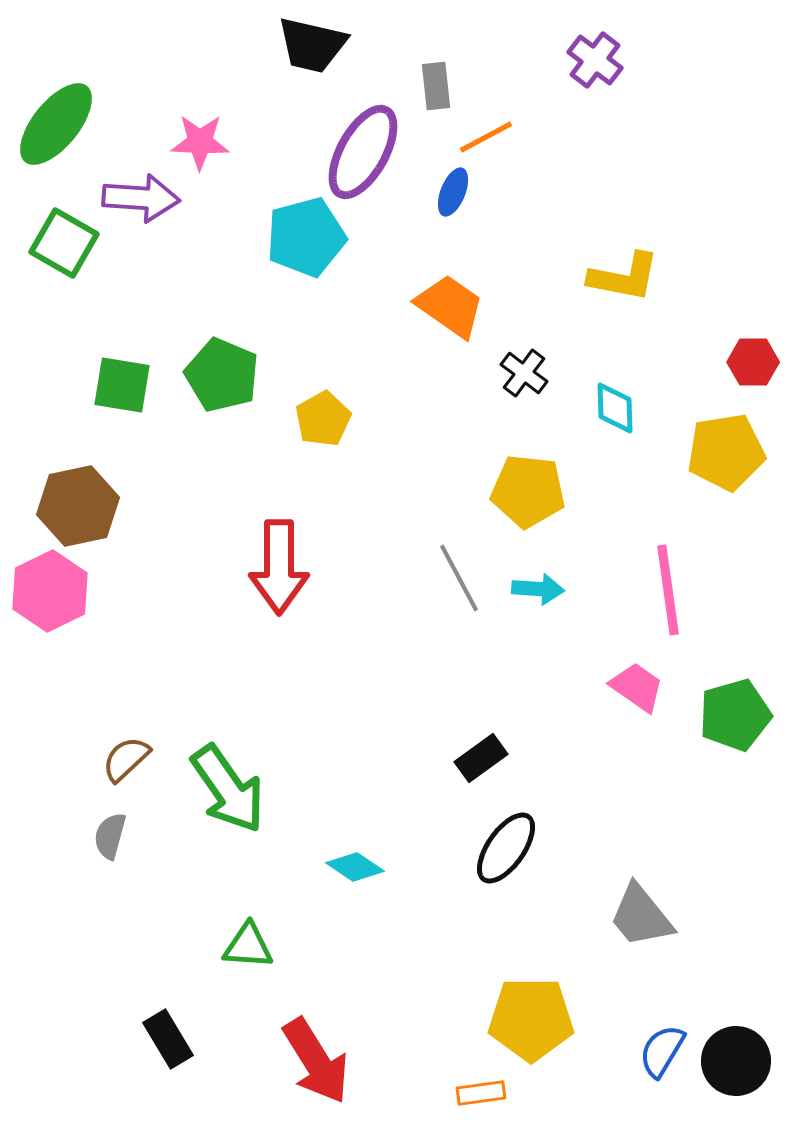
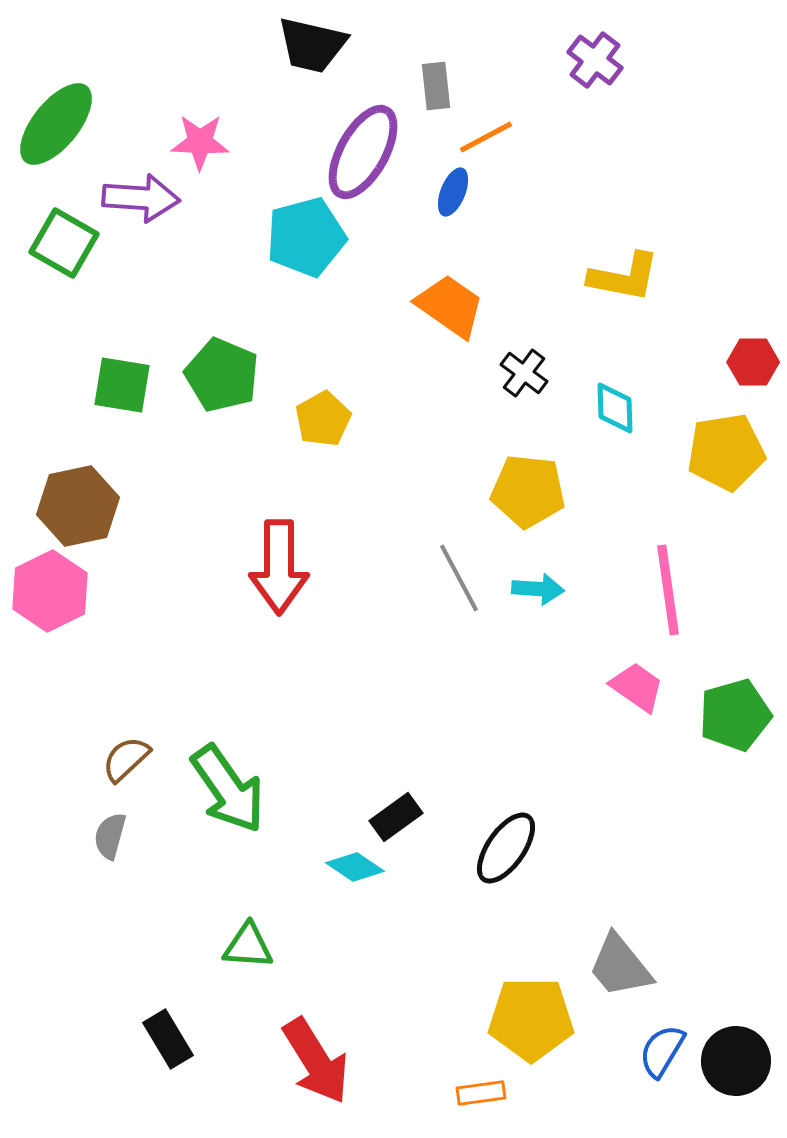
black rectangle at (481, 758): moved 85 px left, 59 px down
gray trapezoid at (641, 916): moved 21 px left, 50 px down
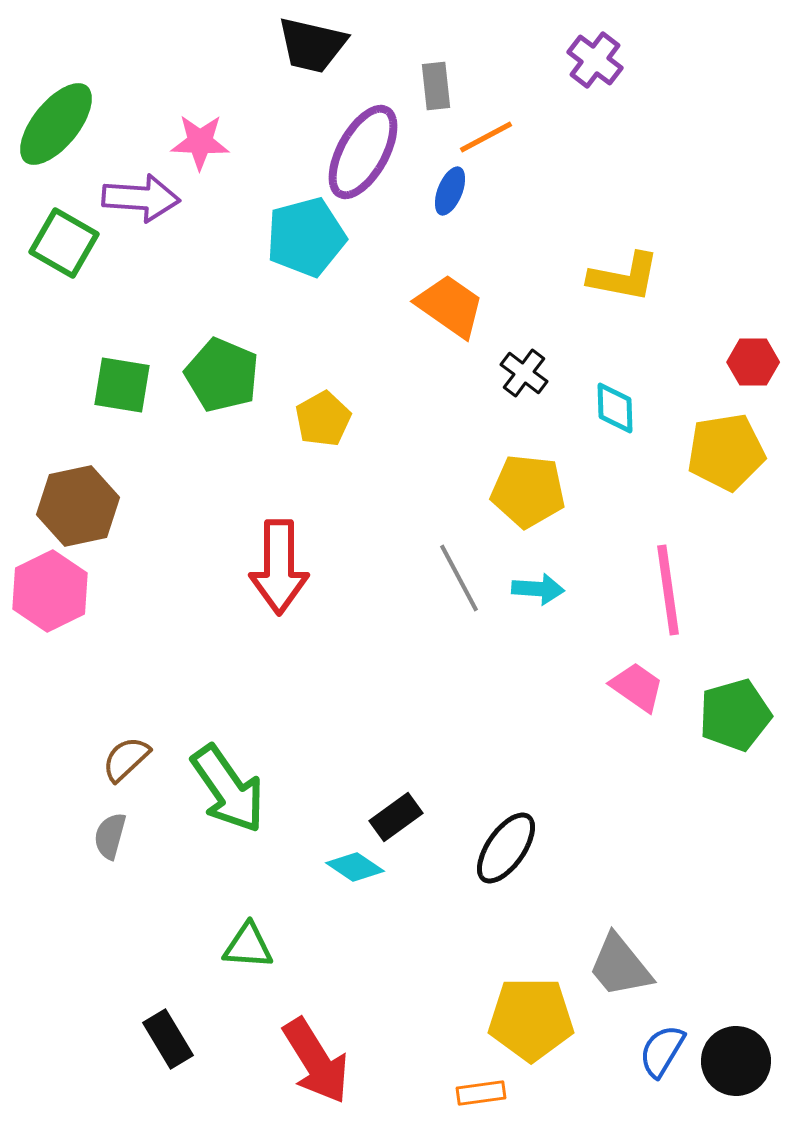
blue ellipse at (453, 192): moved 3 px left, 1 px up
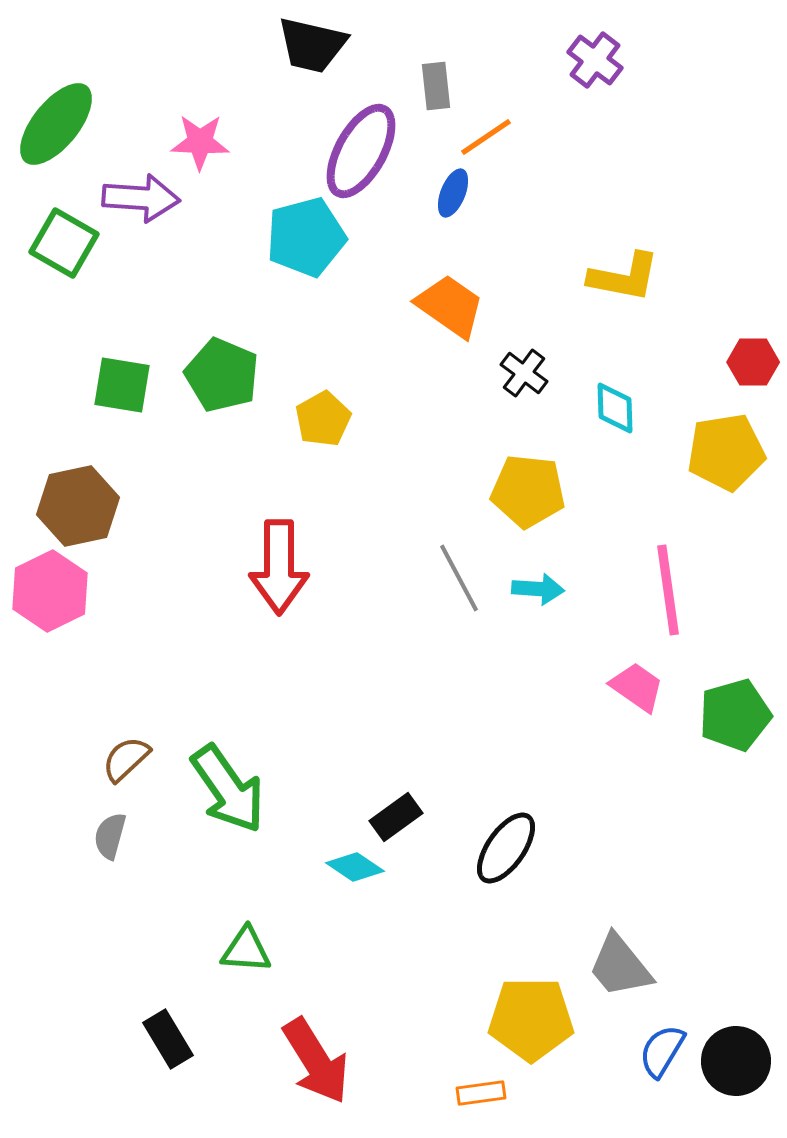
orange line at (486, 137): rotated 6 degrees counterclockwise
purple ellipse at (363, 152): moved 2 px left, 1 px up
blue ellipse at (450, 191): moved 3 px right, 2 px down
green triangle at (248, 946): moved 2 px left, 4 px down
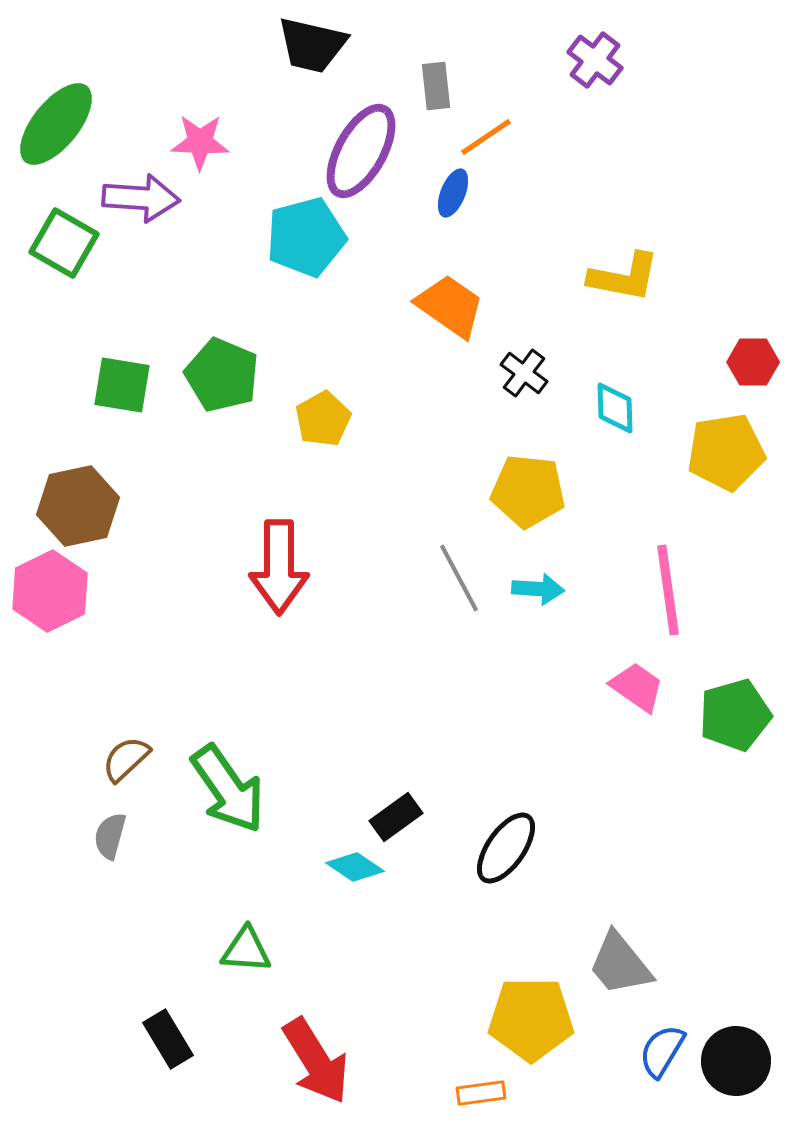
gray trapezoid at (620, 966): moved 2 px up
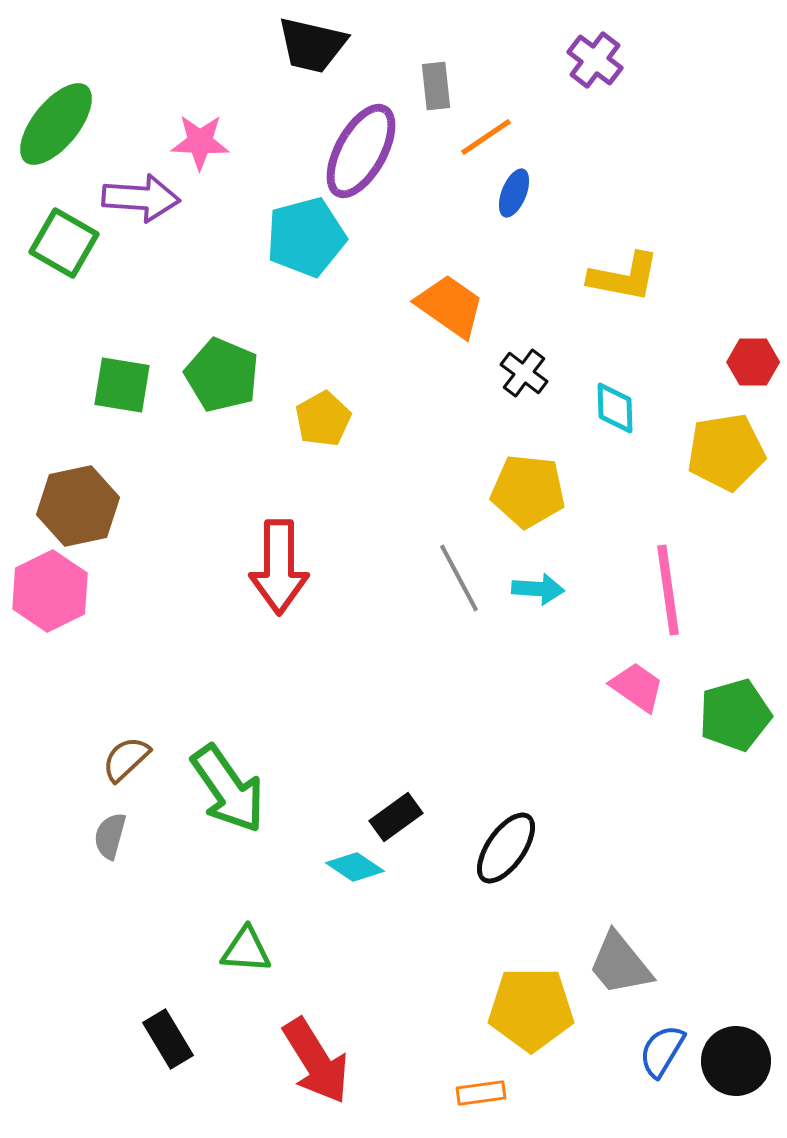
blue ellipse at (453, 193): moved 61 px right
yellow pentagon at (531, 1019): moved 10 px up
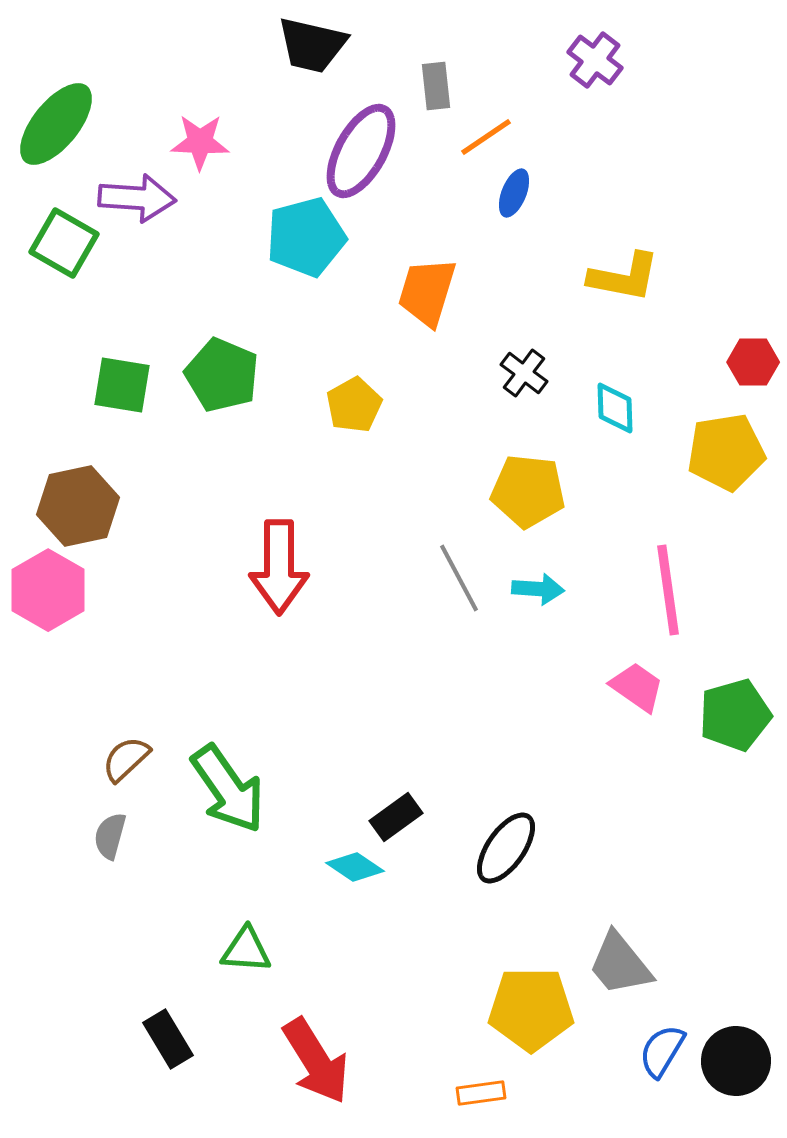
purple arrow at (141, 198): moved 4 px left
orange trapezoid at (450, 306): moved 23 px left, 14 px up; rotated 108 degrees counterclockwise
yellow pentagon at (323, 419): moved 31 px right, 14 px up
pink hexagon at (50, 591): moved 2 px left, 1 px up; rotated 4 degrees counterclockwise
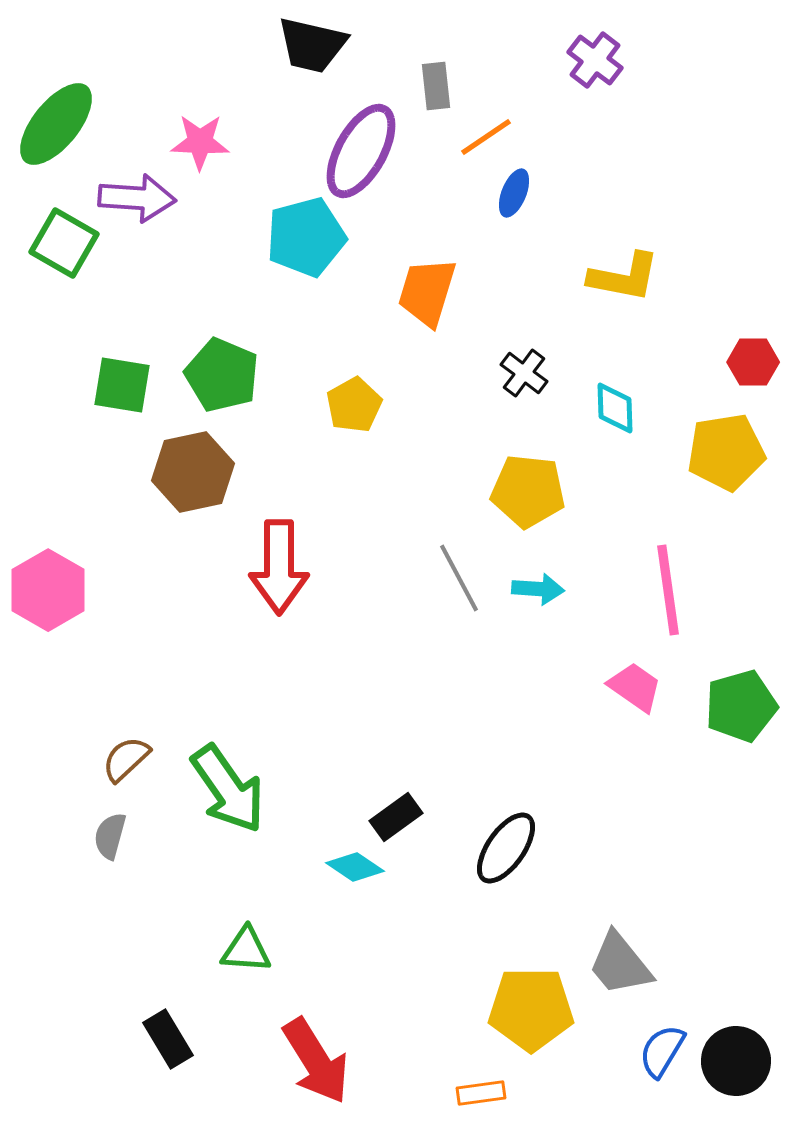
brown hexagon at (78, 506): moved 115 px right, 34 px up
pink trapezoid at (637, 687): moved 2 px left
green pentagon at (735, 715): moved 6 px right, 9 px up
